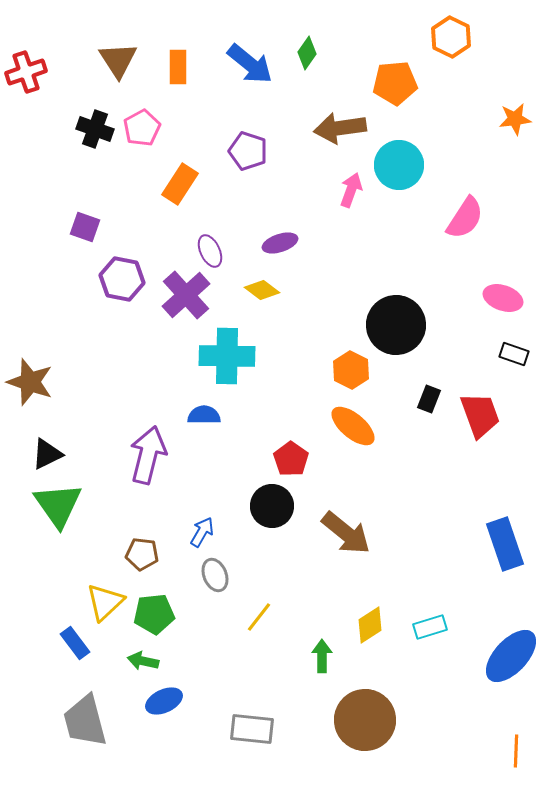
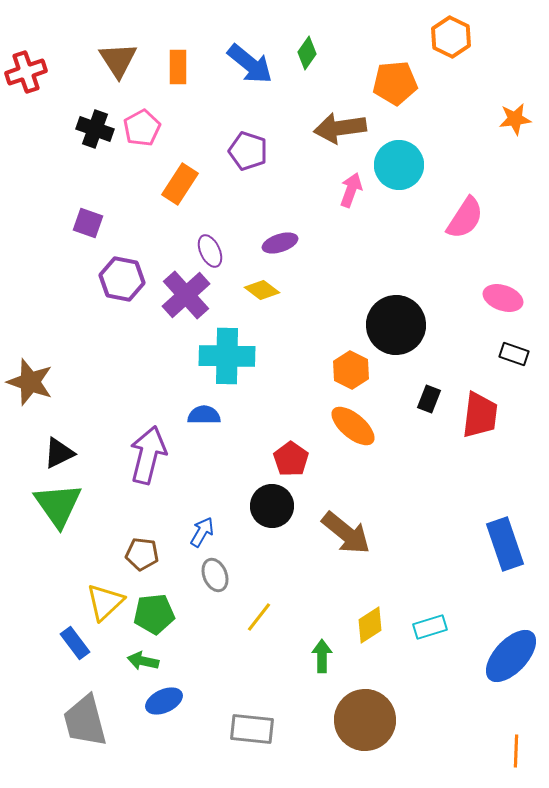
purple square at (85, 227): moved 3 px right, 4 px up
red trapezoid at (480, 415): rotated 27 degrees clockwise
black triangle at (47, 454): moved 12 px right, 1 px up
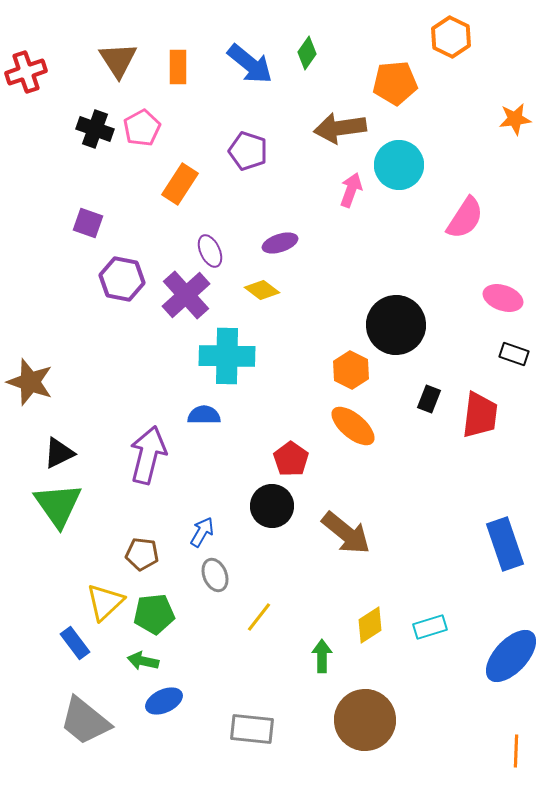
gray trapezoid at (85, 721): rotated 36 degrees counterclockwise
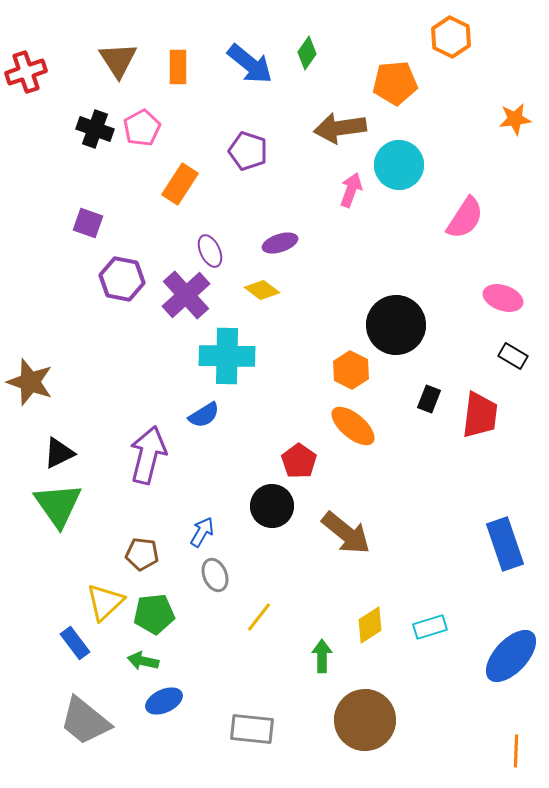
black rectangle at (514, 354): moved 1 px left, 2 px down; rotated 12 degrees clockwise
blue semicircle at (204, 415): rotated 148 degrees clockwise
red pentagon at (291, 459): moved 8 px right, 2 px down
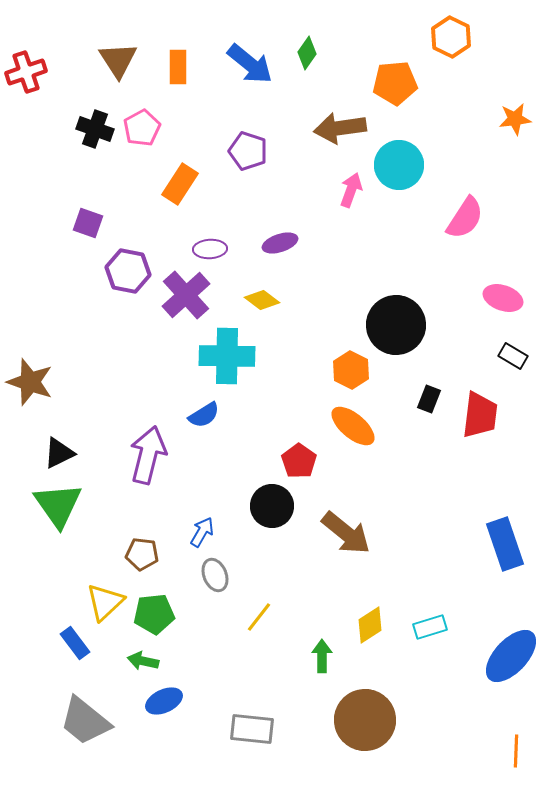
purple ellipse at (210, 251): moved 2 px up; rotated 68 degrees counterclockwise
purple hexagon at (122, 279): moved 6 px right, 8 px up
yellow diamond at (262, 290): moved 10 px down
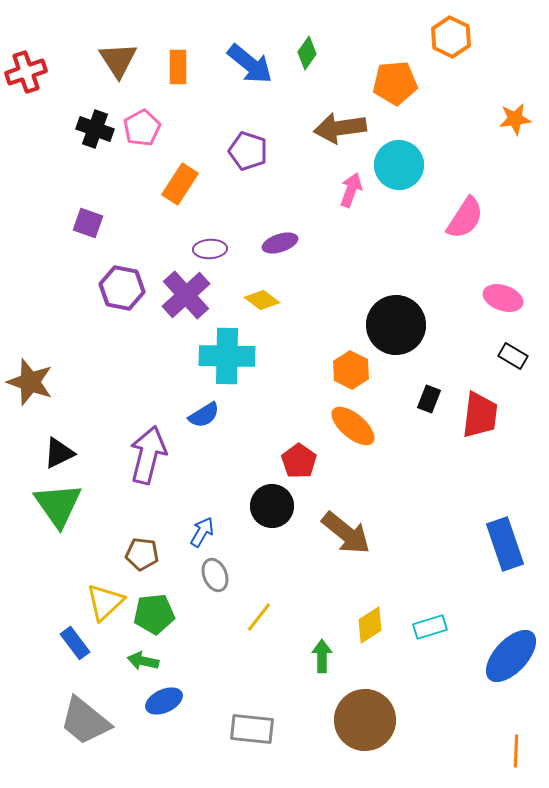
purple hexagon at (128, 271): moved 6 px left, 17 px down
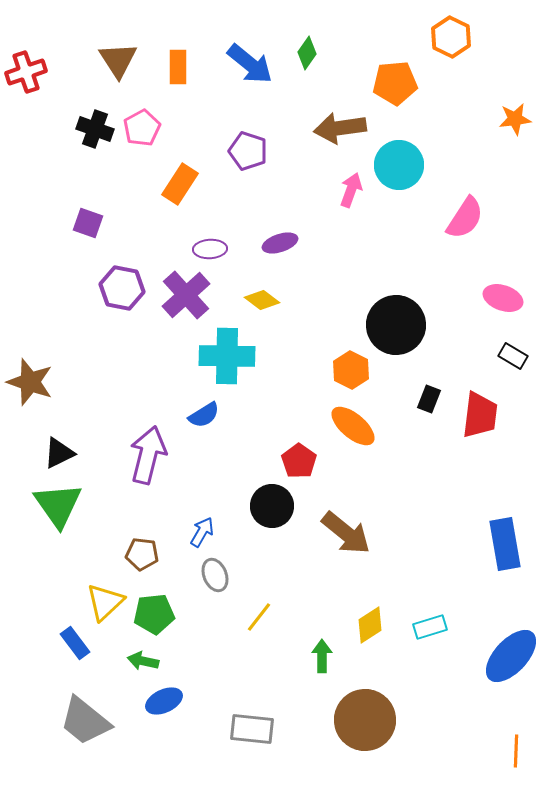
blue rectangle at (505, 544): rotated 9 degrees clockwise
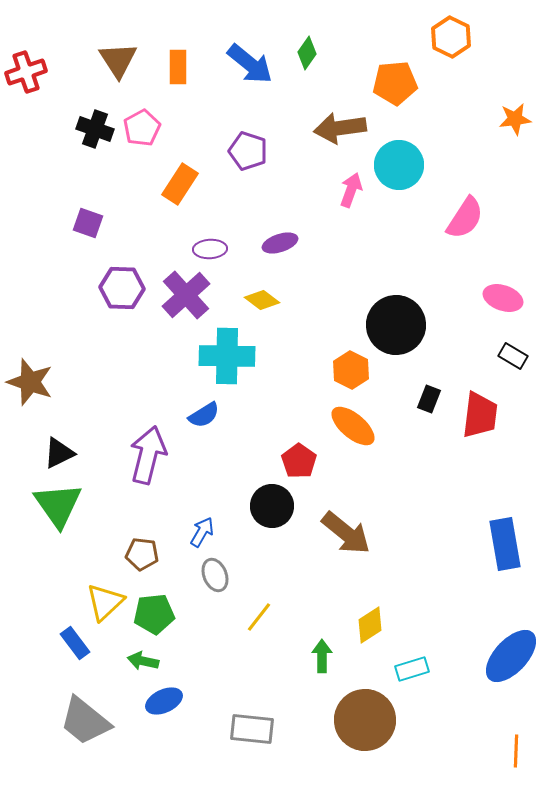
purple hexagon at (122, 288): rotated 9 degrees counterclockwise
cyan rectangle at (430, 627): moved 18 px left, 42 px down
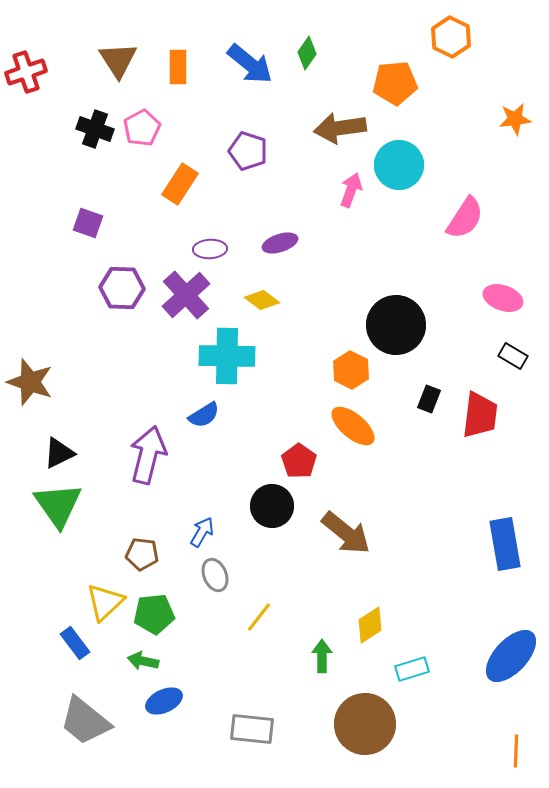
brown circle at (365, 720): moved 4 px down
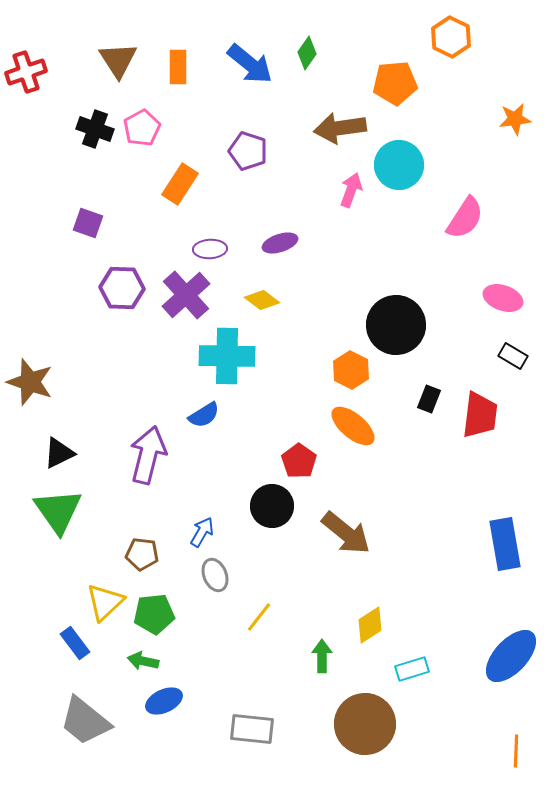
green triangle at (58, 505): moved 6 px down
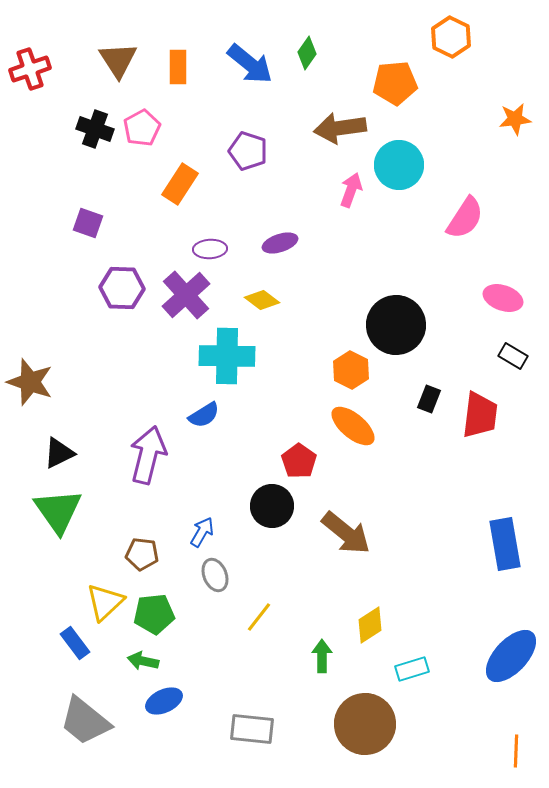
red cross at (26, 72): moved 4 px right, 3 px up
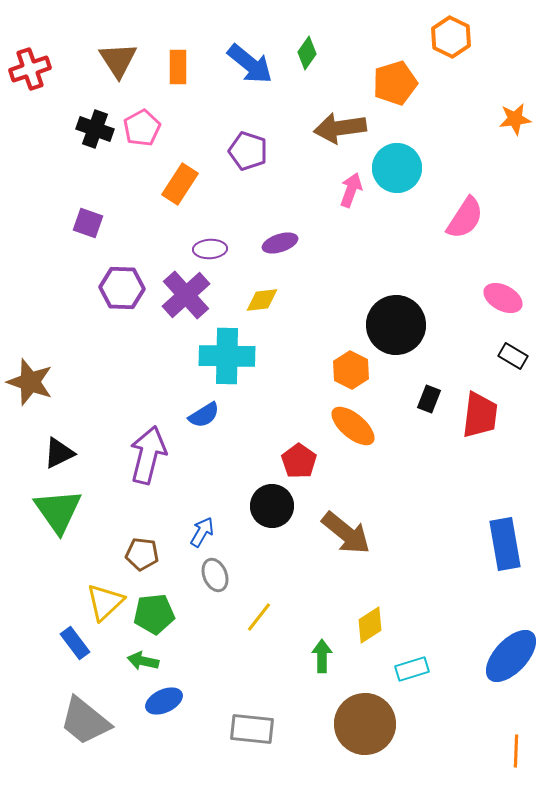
orange pentagon at (395, 83): rotated 12 degrees counterclockwise
cyan circle at (399, 165): moved 2 px left, 3 px down
pink ellipse at (503, 298): rotated 9 degrees clockwise
yellow diamond at (262, 300): rotated 44 degrees counterclockwise
